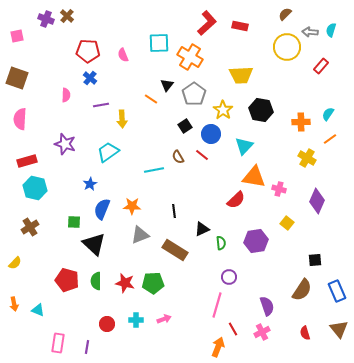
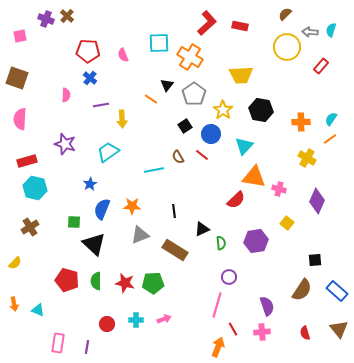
pink square at (17, 36): moved 3 px right
cyan semicircle at (328, 114): moved 3 px right, 5 px down
blue rectangle at (337, 291): rotated 25 degrees counterclockwise
pink cross at (262, 332): rotated 21 degrees clockwise
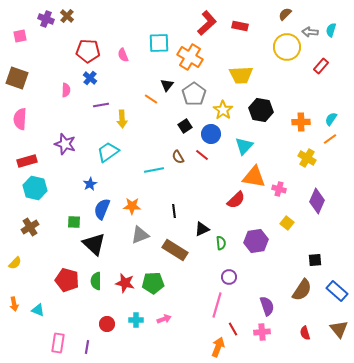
pink semicircle at (66, 95): moved 5 px up
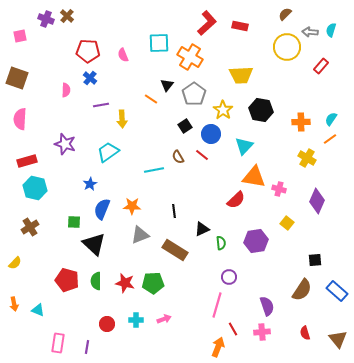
brown triangle at (339, 329): moved 1 px left, 10 px down
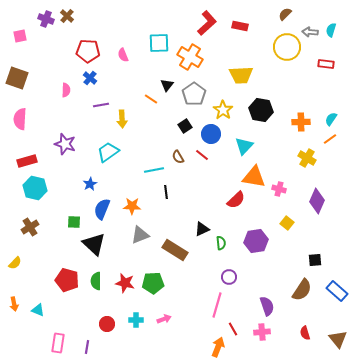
red rectangle at (321, 66): moved 5 px right, 2 px up; rotated 56 degrees clockwise
black line at (174, 211): moved 8 px left, 19 px up
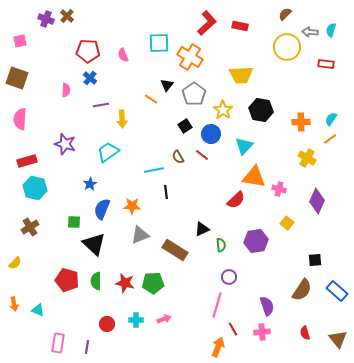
pink square at (20, 36): moved 5 px down
green semicircle at (221, 243): moved 2 px down
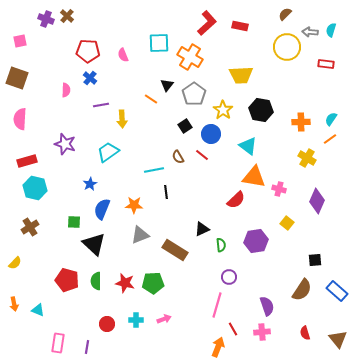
cyan triangle at (244, 146): moved 4 px right; rotated 36 degrees counterclockwise
orange star at (132, 206): moved 2 px right, 1 px up
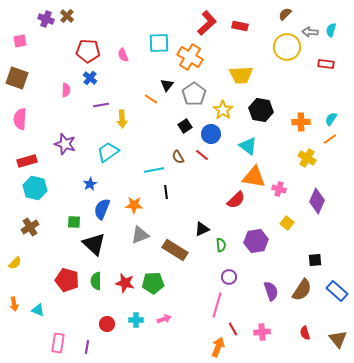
purple semicircle at (267, 306): moved 4 px right, 15 px up
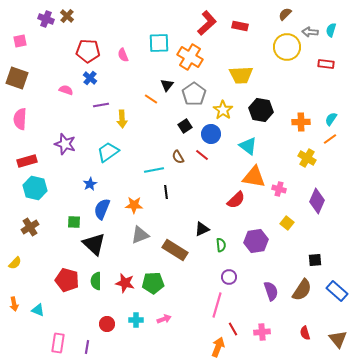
pink semicircle at (66, 90): rotated 72 degrees counterclockwise
